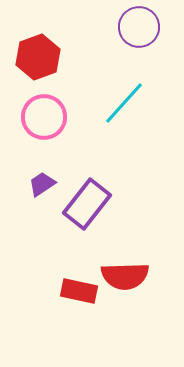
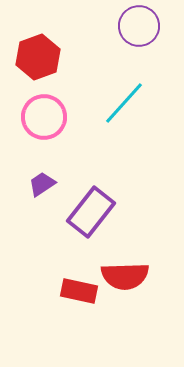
purple circle: moved 1 px up
purple rectangle: moved 4 px right, 8 px down
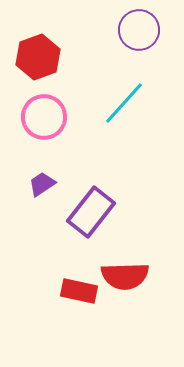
purple circle: moved 4 px down
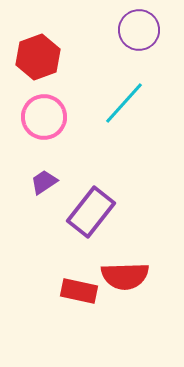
purple trapezoid: moved 2 px right, 2 px up
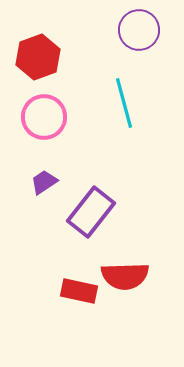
cyan line: rotated 57 degrees counterclockwise
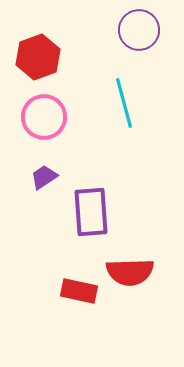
purple trapezoid: moved 5 px up
purple rectangle: rotated 42 degrees counterclockwise
red semicircle: moved 5 px right, 4 px up
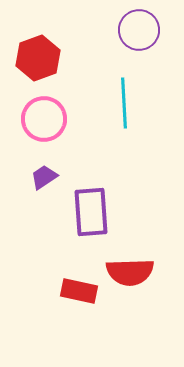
red hexagon: moved 1 px down
cyan line: rotated 12 degrees clockwise
pink circle: moved 2 px down
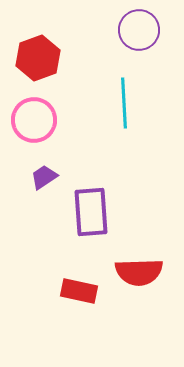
pink circle: moved 10 px left, 1 px down
red semicircle: moved 9 px right
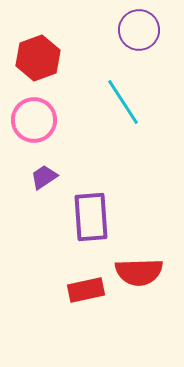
cyan line: moved 1 px left, 1 px up; rotated 30 degrees counterclockwise
purple rectangle: moved 5 px down
red rectangle: moved 7 px right, 1 px up; rotated 24 degrees counterclockwise
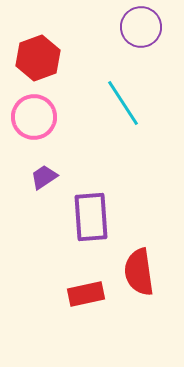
purple circle: moved 2 px right, 3 px up
cyan line: moved 1 px down
pink circle: moved 3 px up
red semicircle: rotated 84 degrees clockwise
red rectangle: moved 4 px down
